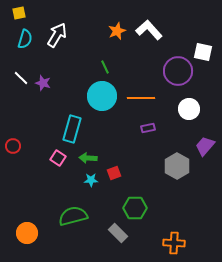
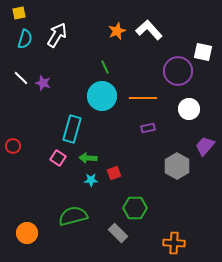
orange line: moved 2 px right
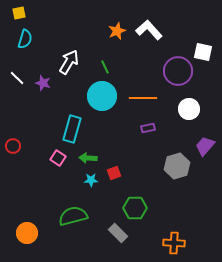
white arrow: moved 12 px right, 27 px down
white line: moved 4 px left
gray hexagon: rotated 15 degrees clockwise
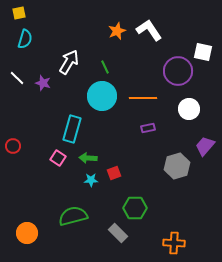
white L-shape: rotated 8 degrees clockwise
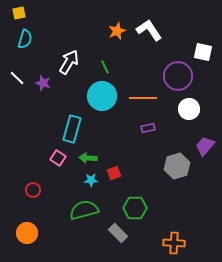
purple circle: moved 5 px down
red circle: moved 20 px right, 44 px down
green semicircle: moved 11 px right, 6 px up
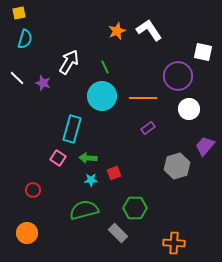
purple rectangle: rotated 24 degrees counterclockwise
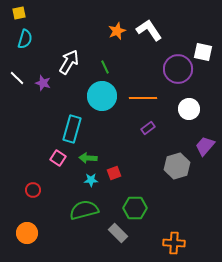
purple circle: moved 7 px up
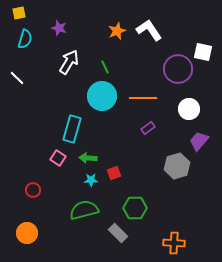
purple star: moved 16 px right, 55 px up
purple trapezoid: moved 6 px left, 5 px up
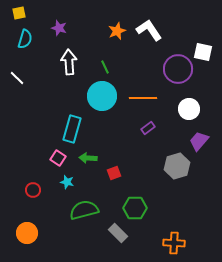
white arrow: rotated 35 degrees counterclockwise
cyan star: moved 24 px left, 2 px down; rotated 16 degrees clockwise
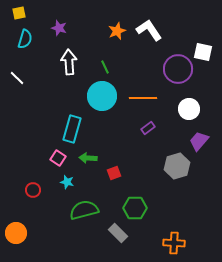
orange circle: moved 11 px left
